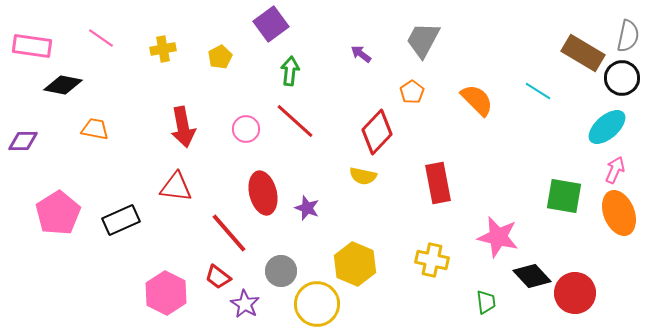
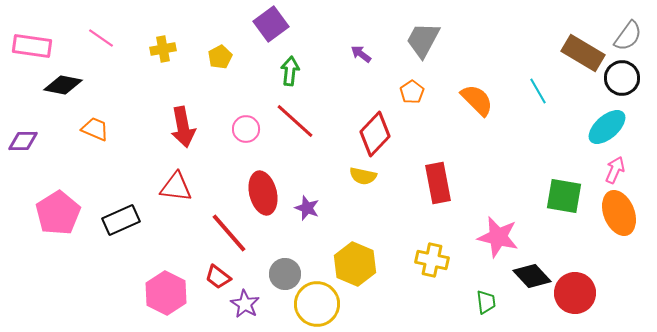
gray semicircle at (628, 36): rotated 24 degrees clockwise
cyan line at (538, 91): rotated 28 degrees clockwise
orange trapezoid at (95, 129): rotated 12 degrees clockwise
red diamond at (377, 132): moved 2 px left, 2 px down
gray circle at (281, 271): moved 4 px right, 3 px down
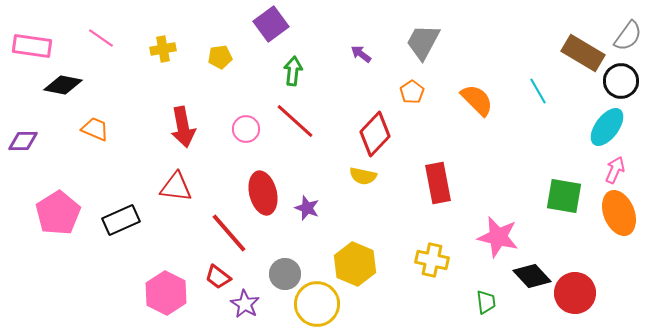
gray trapezoid at (423, 40): moved 2 px down
yellow pentagon at (220, 57): rotated 20 degrees clockwise
green arrow at (290, 71): moved 3 px right
black circle at (622, 78): moved 1 px left, 3 px down
cyan ellipse at (607, 127): rotated 12 degrees counterclockwise
